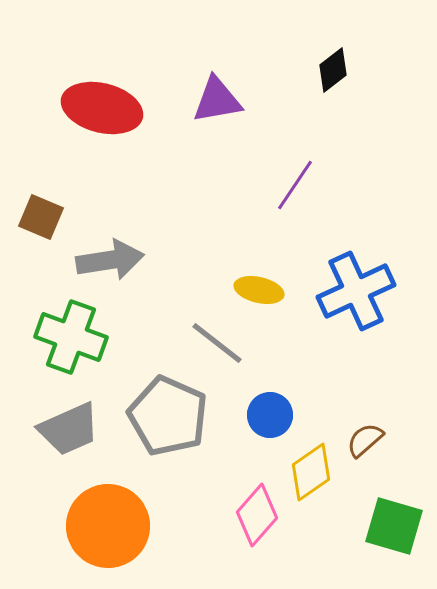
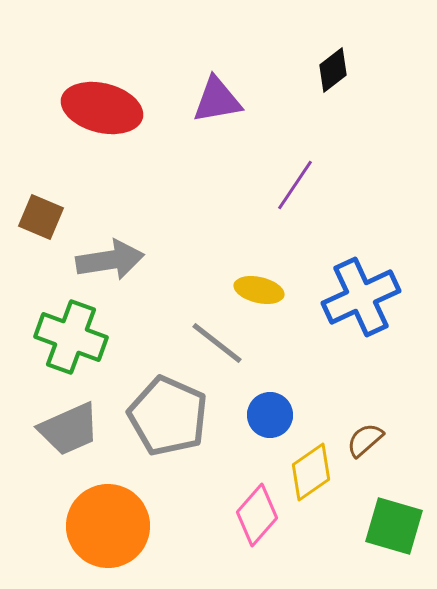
blue cross: moved 5 px right, 6 px down
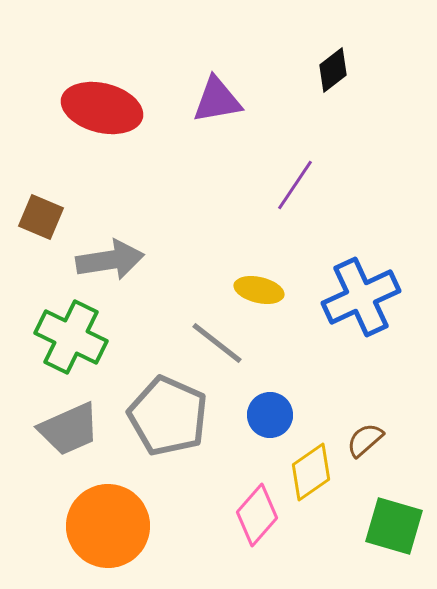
green cross: rotated 6 degrees clockwise
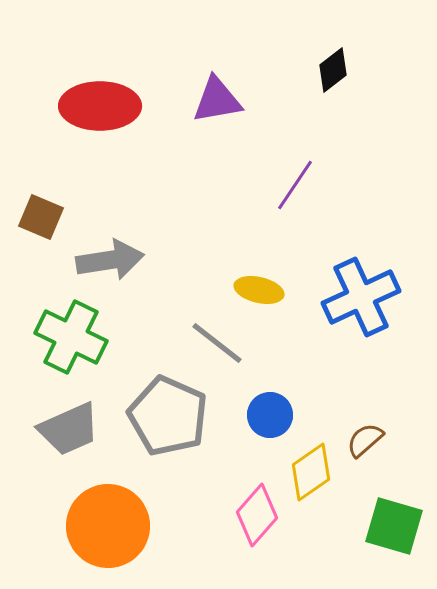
red ellipse: moved 2 px left, 2 px up; rotated 14 degrees counterclockwise
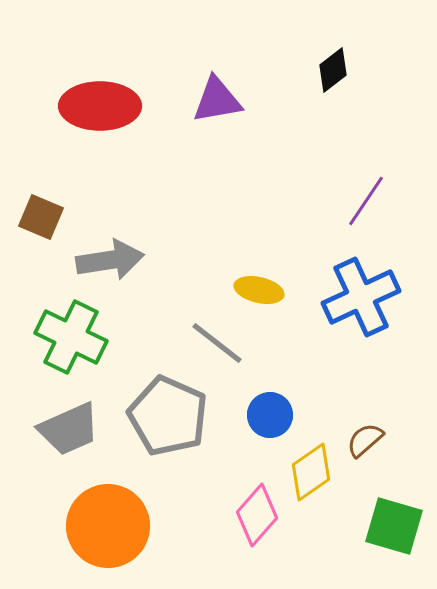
purple line: moved 71 px right, 16 px down
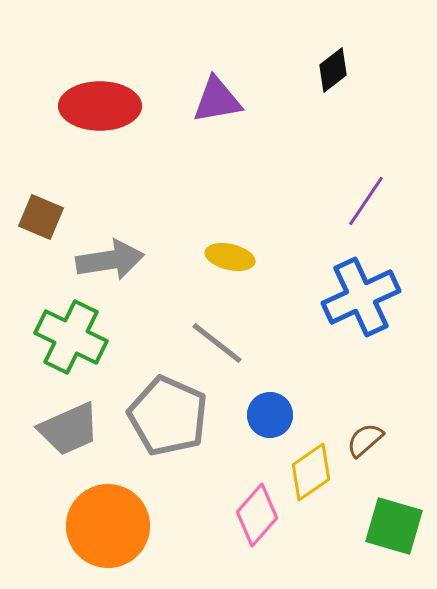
yellow ellipse: moved 29 px left, 33 px up
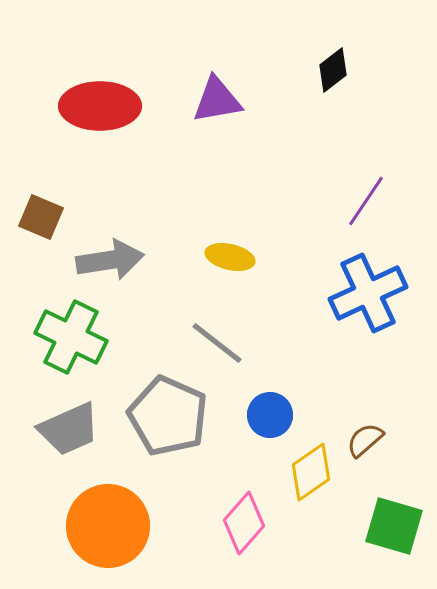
blue cross: moved 7 px right, 4 px up
pink diamond: moved 13 px left, 8 px down
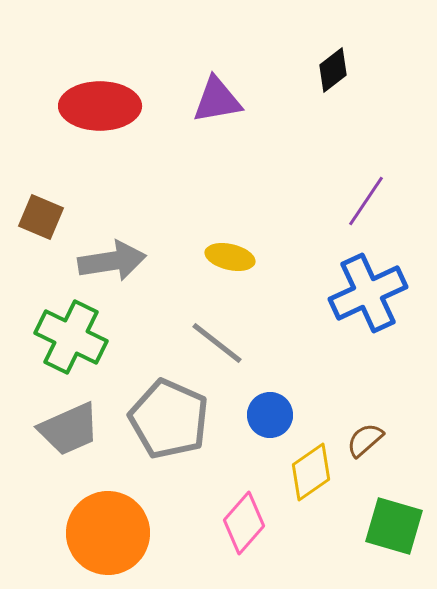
gray arrow: moved 2 px right, 1 px down
gray pentagon: moved 1 px right, 3 px down
orange circle: moved 7 px down
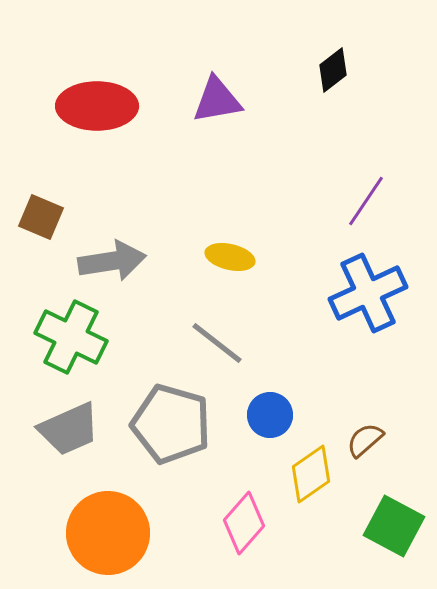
red ellipse: moved 3 px left
gray pentagon: moved 2 px right, 5 px down; rotated 8 degrees counterclockwise
yellow diamond: moved 2 px down
green square: rotated 12 degrees clockwise
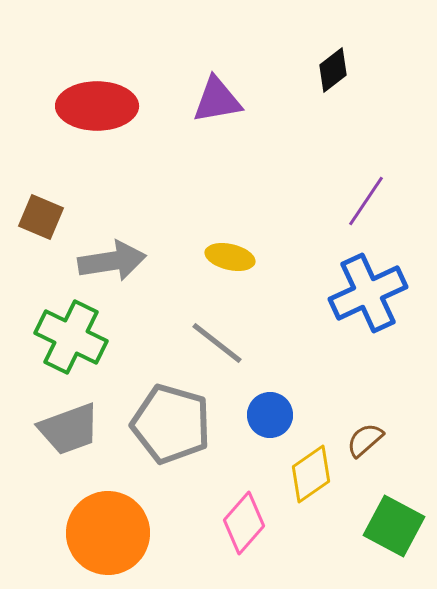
gray trapezoid: rotated 4 degrees clockwise
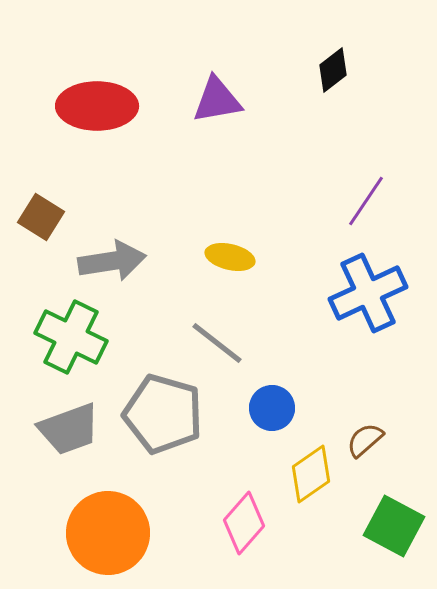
brown square: rotated 9 degrees clockwise
blue circle: moved 2 px right, 7 px up
gray pentagon: moved 8 px left, 10 px up
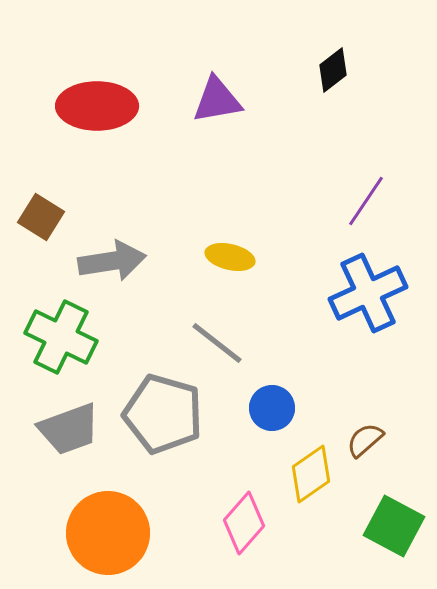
green cross: moved 10 px left
